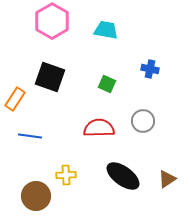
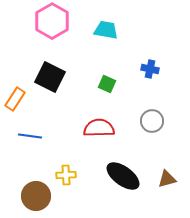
black square: rotated 8 degrees clockwise
gray circle: moved 9 px right
brown triangle: rotated 18 degrees clockwise
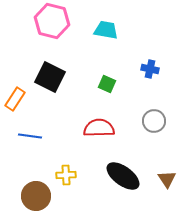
pink hexagon: rotated 16 degrees counterclockwise
gray circle: moved 2 px right
brown triangle: rotated 48 degrees counterclockwise
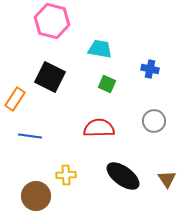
cyan trapezoid: moved 6 px left, 19 px down
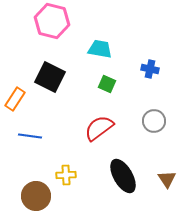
red semicircle: rotated 36 degrees counterclockwise
black ellipse: rotated 24 degrees clockwise
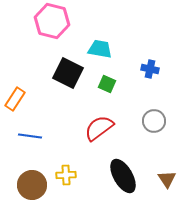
black square: moved 18 px right, 4 px up
brown circle: moved 4 px left, 11 px up
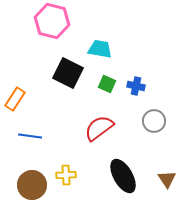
blue cross: moved 14 px left, 17 px down
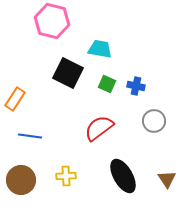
yellow cross: moved 1 px down
brown circle: moved 11 px left, 5 px up
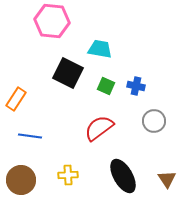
pink hexagon: rotated 8 degrees counterclockwise
green square: moved 1 px left, 2 px down
orange rectangle: moved 1 px right
yellow cross: moved 2 px right, 1 px up
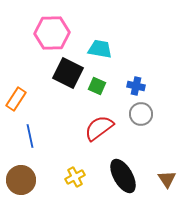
pink hexagon: moved 12 px down; rotated 8 degrees counterclockwise
green square: moved 9 px left
gray circle: moved 13 px left, 7 px up
blue line: rotated 70 degrees clockwise
yellow cross: moved 7 px right, 2 px down; rotated 24 degrees counterclockwise
